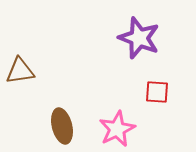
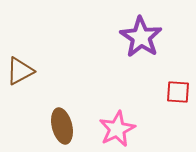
purple star: moved 2 px right, 1 px up; rotated 12 degrees clockwise
brown triangle: rotated 20 degrees counterclockwise
red square: moved 21 px right
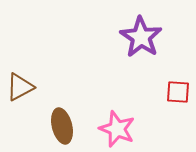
brown triangle: moved 16 px down
pink star: rotated 24 degrees counterclockwise
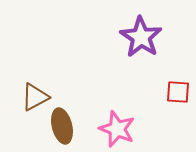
brown triangle: moved 15 px right, 10 px down
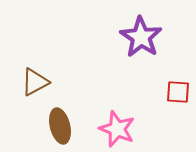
brown triangle: moved 15 px up
brown ellipse: moved 2 px left
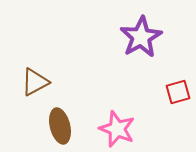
purple star: rotated 9 degrees clockwise
red square: rotated 20 degrees counterclockwise
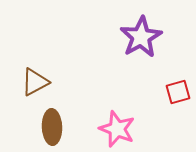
brown ellipse: moved 8 px left, 1 px down; rotated 12 degrees clockwise
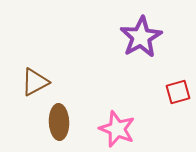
brown ellipse: moved 7 px right, 5 px up
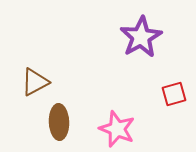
red square: moved 4 px left, 2 px down
